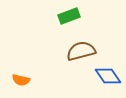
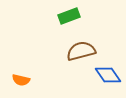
blue diamond: moved 1 px up
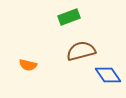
green rectangle: moved 1 px down
orange semicircle: moved 7 px right, 15 px up
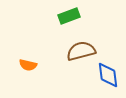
green rectangle: moved 1 px up
blue diamond: rotated 28 degrees clockwise
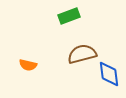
brown semicircle: moved 1 px right, 3 px down
blue diamond: moved 1 px right, 1 px up
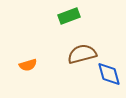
orange semicircle: rotated 30 degrees counterclockwise
blue diamond: rotated 8 degrees counterclockwise
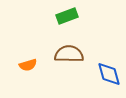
green rectangle: moved 2 px left
brown semicircle: moved 13 px left; rotated 16 degrees clockwise
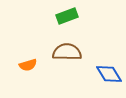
brown semicircle: moved 2 px left, 2 px up
blue diamond: rotated 16 degrees counterclockwise
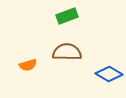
blue diamond: rotated 28 degrees counterclockwise
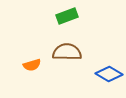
orange semicircle: moved 4 px right
